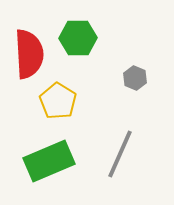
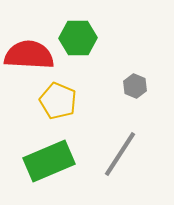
red semicircle: moved 1 px down; rotated 84 degrees counterclockwise
gray hexagon: moved 8 px down
yellow pentagon: rotated 9 degrees counterclockwise
gray line: rotated 9 degrees clockwise
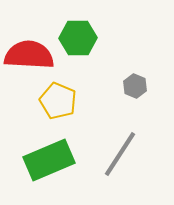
green rectangle: moved 1 px up
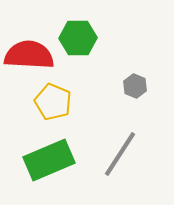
yellow pentagon: moved 5 px left, 1 px down
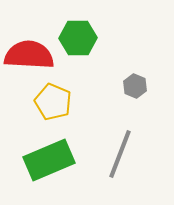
gray line: rotated 12 degrees counterclockwise
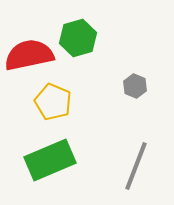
green hexagon: rotated 15 degrees counterclockwise
red semicircle: rotated 15 degrees counterclockwise
gray line: moved 16 px right, 12 px down
green rectangle: moved 1 px right
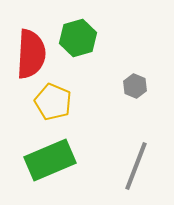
red semicircle: moved 2 px right, 1 px up; rotated 105 degrees clockwise
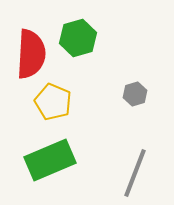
gray hexagon: moved 8 px down; rotated 20 degrees clockwise
gray line: moved 1 px left, 7 px down
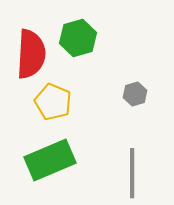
gray line: moved 3 px left; rotated 21 degrees counterclockwise
